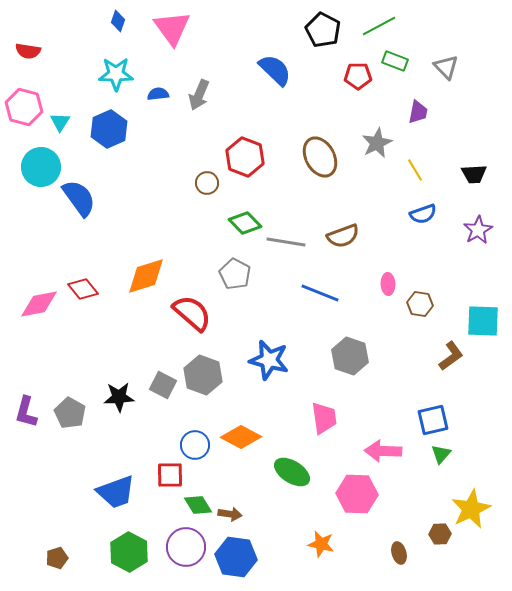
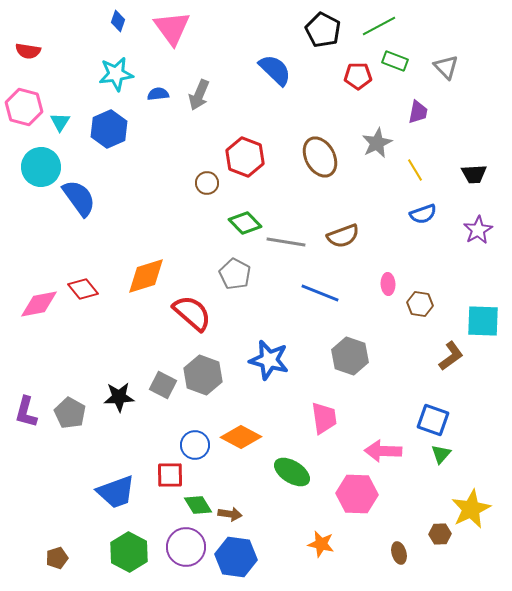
cyan star at (116, 74): rotated 8 degrees counterclockwise
blue square at (433, 420): rotated 32 degrees clockwise
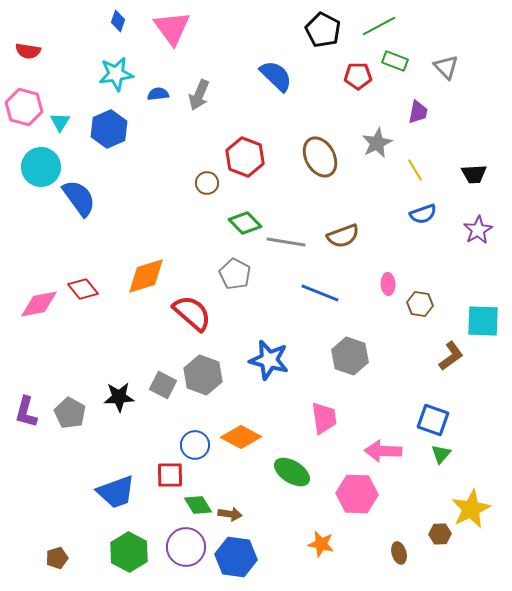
blue semicircle at (275, 70): moved 1 px right, 6 px down
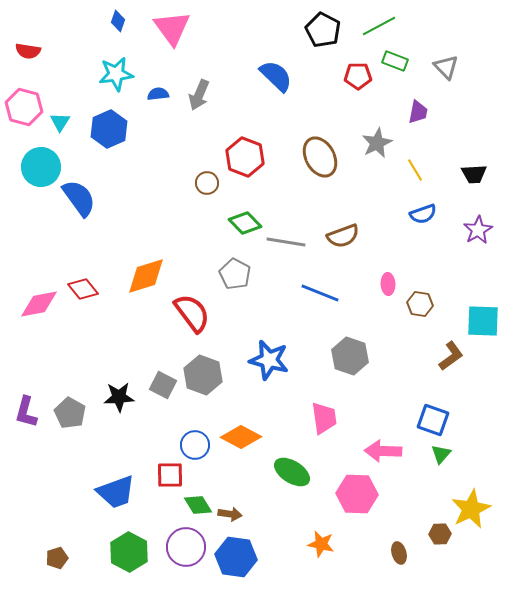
red semicircle at (192, 313): rotated 12 degrees clockwise
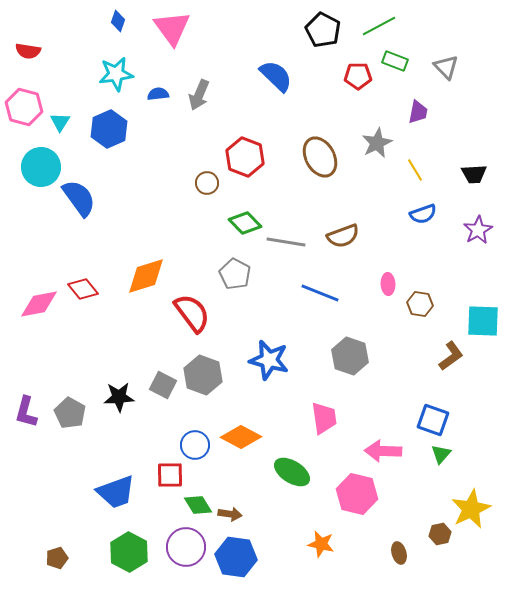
pink hexagon at (357, 494): rotated 12 degrees clockwise
brown hexagon at (440, 534): rotated 10 degrees counterclockwise
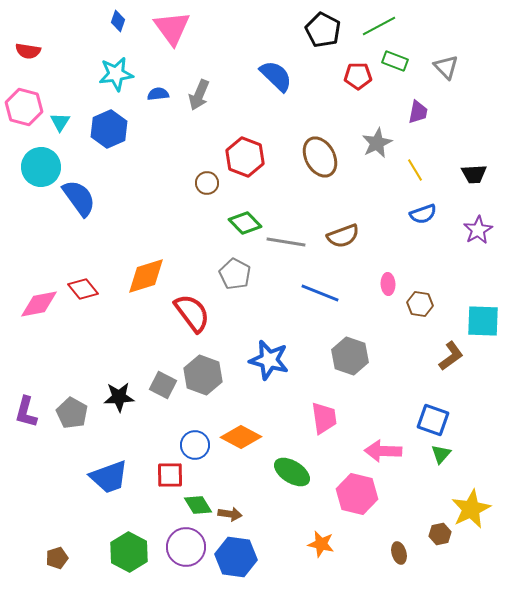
gray pentagon at (70, 413): moved 2 px right
blue trapezoid at (116, 492): moved 7 px left, 15 px up
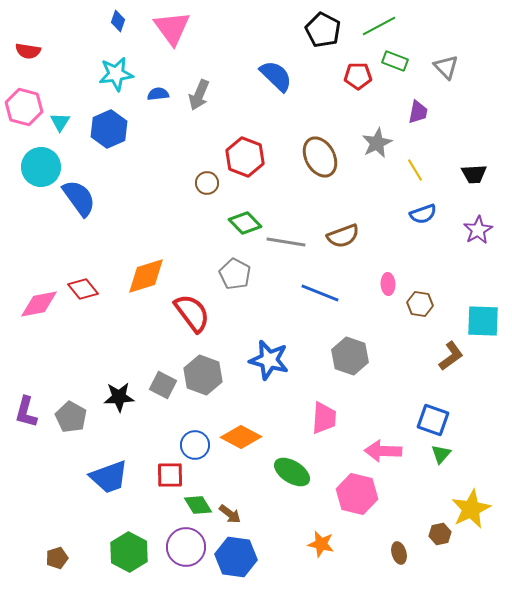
gray pentagon at (72, 413): moved 1 px left, 4 px down
pink trapezoid at (324, 418): rotated 12 degrees clockwise
brown arrow at (230, 514): rotated 30 degrees clockwise
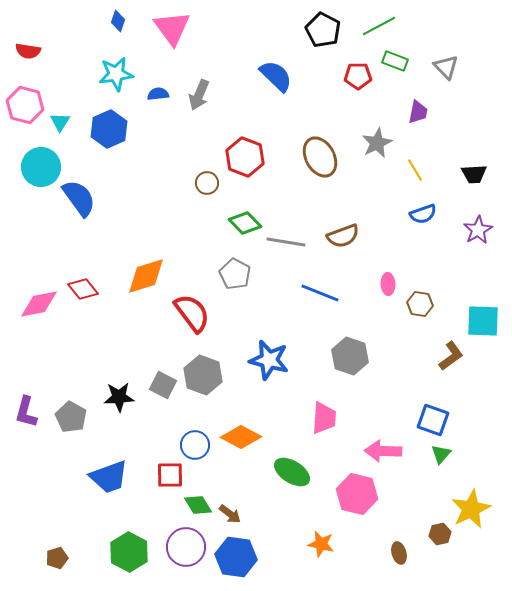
pink hexagon at (24, 107): moved 1 px right, 2 px up
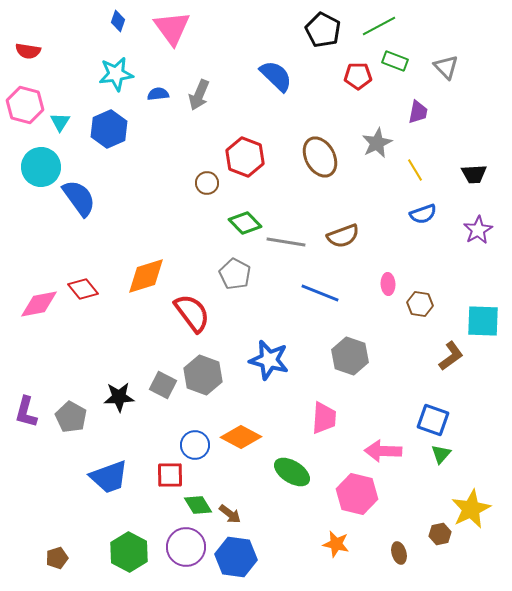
orange star at (321, 544): moved 15 px right
